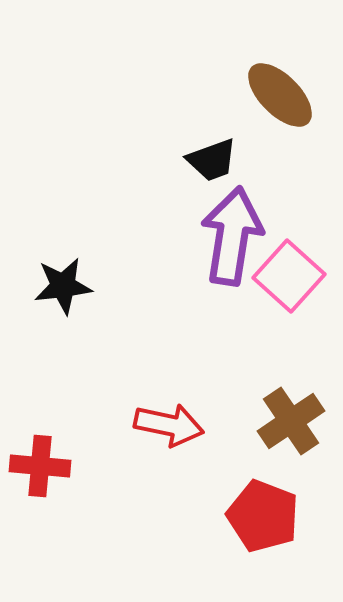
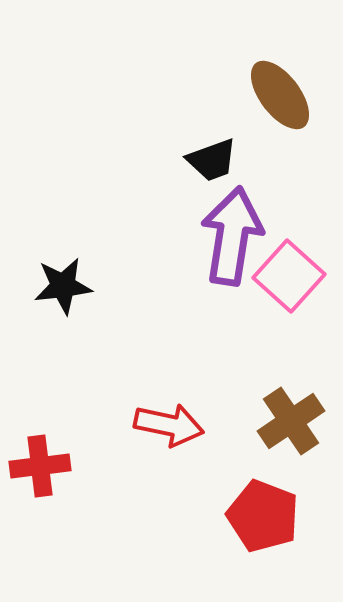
brown ellipse: rotated 8 degrees clockwise
red cross: rotated 12 degrees counterclockwise
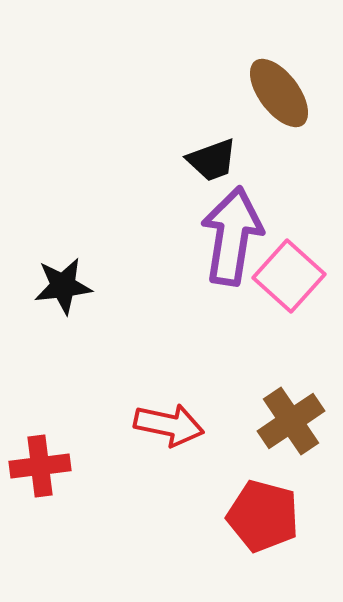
brown ellipse: moved 1 px left, 2 px up
red pentagon: rotated 6 degrees counterclockwise
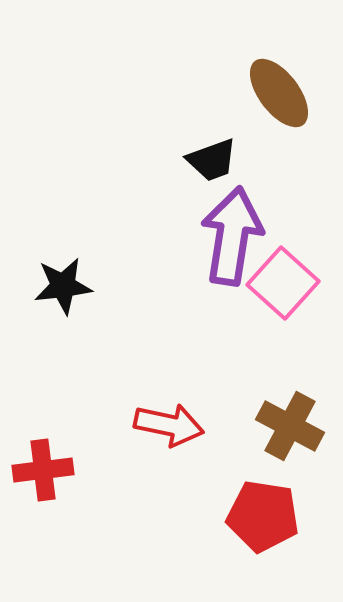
pink square: moved 6 px left, 7 px down
brown cross: moved 1 px left, 5 px down; rotated 28 degrees counterclockwise
red cross: moved 3 px right, 4 px down
red pentagon: rotated 6 degrees counterclockwise
